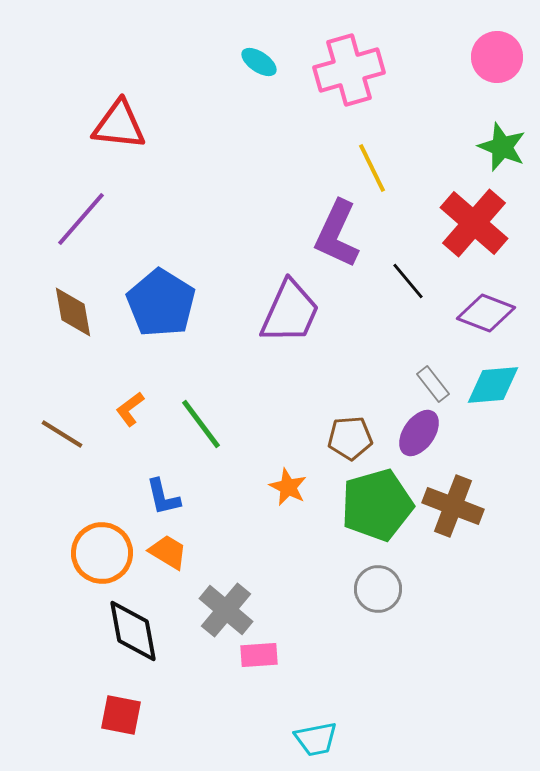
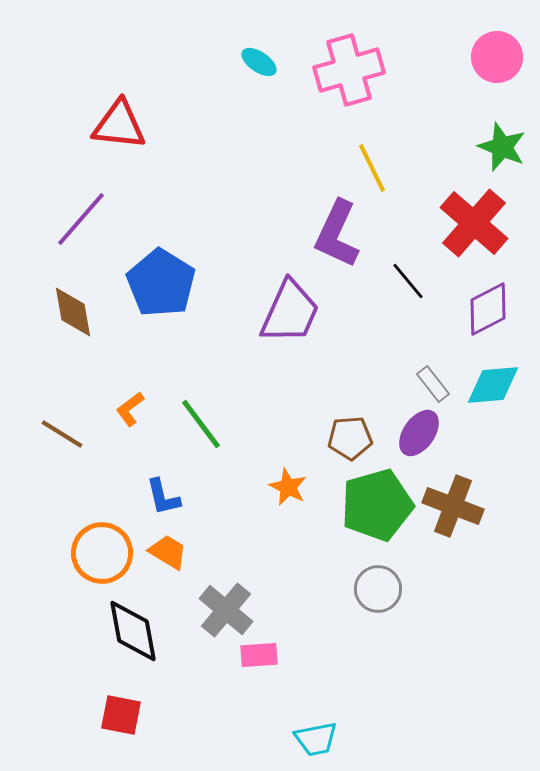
blue pentagon: moved 20 px up
purple diamond: moved 2 px right, 4 px up; rotated 48 degrees counterclockwise
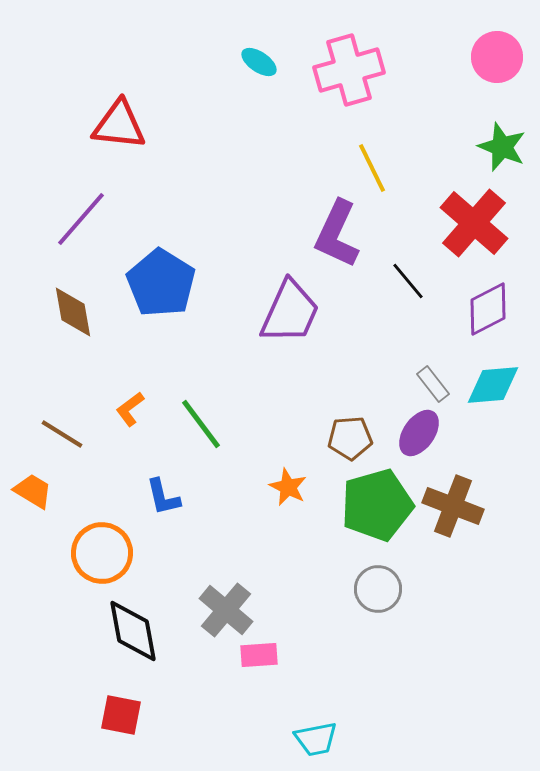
orange trapezoid: moved 135 px left, 61 px up
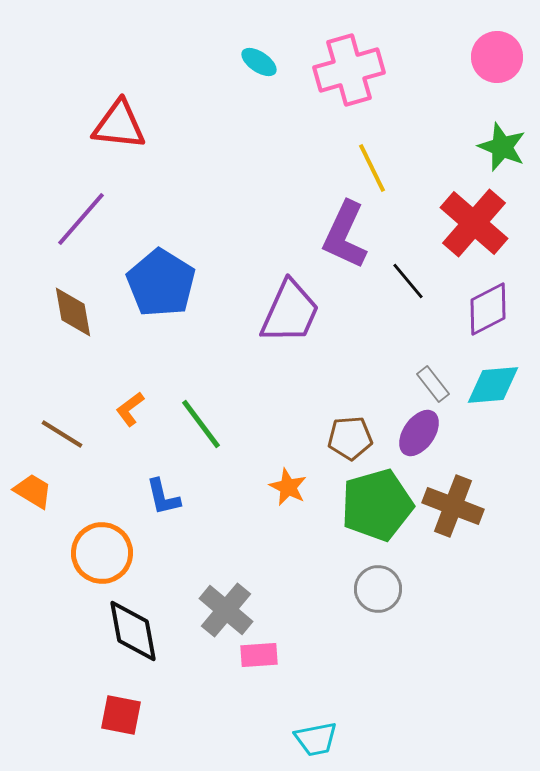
purple L-shape: moved 8 px right, 1 px down
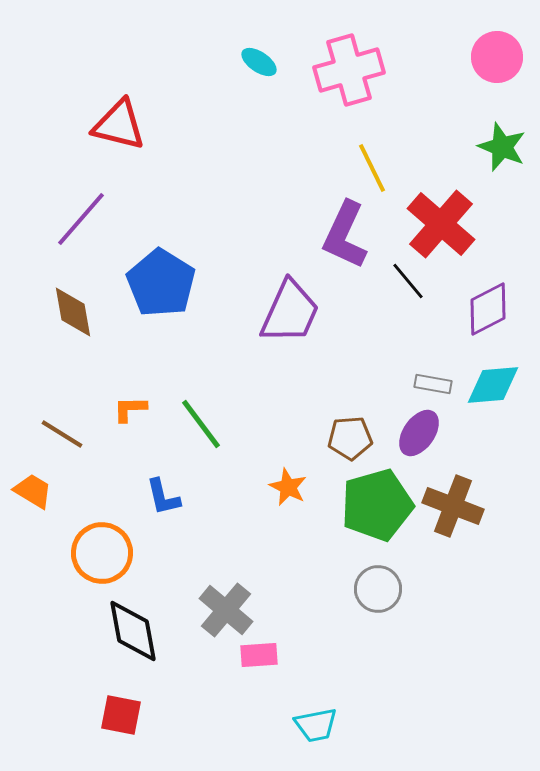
red triangle: rotated 8 degrees clockwise
red cross: moved 33 px left, 1 px down
gray rectangle: rotated 42 degrees counterclockwise
orange L-shape: rotated 36 degrees clockwise
cyan trapezoid: moved 14 px up
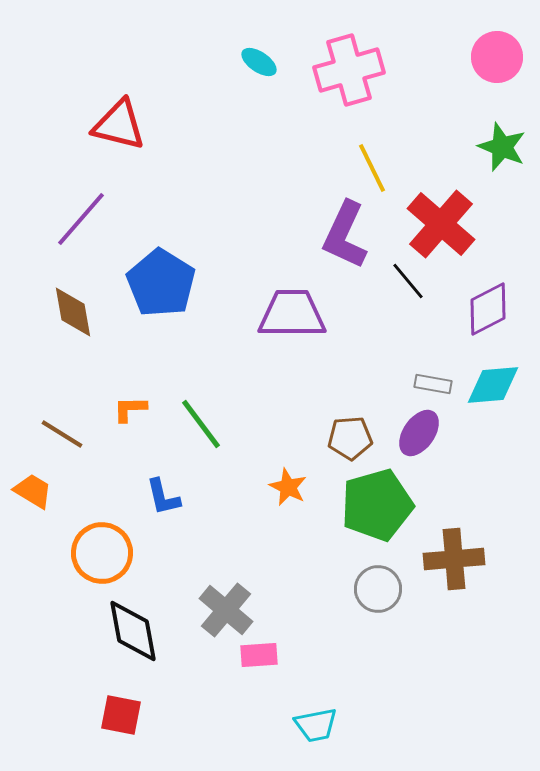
purple trapezoid: moved 2 px right, 2 px down; rotated 114 degrees counterclockwise
brown cross: moved 1 px right, 53 px down; rotated 26 degrees counterclockwise
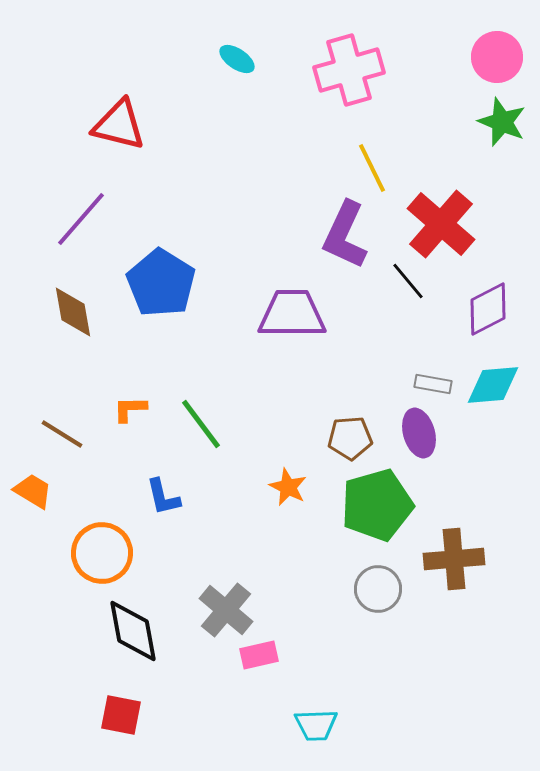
cyan ellipse: moved 22 px left, 3 px up
green star: moved 25 px up
purple ellipse: rotated 51 degrees counterclockwise
pink rectangle: rotated 9 degrees counterclockwise
cyan trapezoid: rotated 9 degrees clockwise
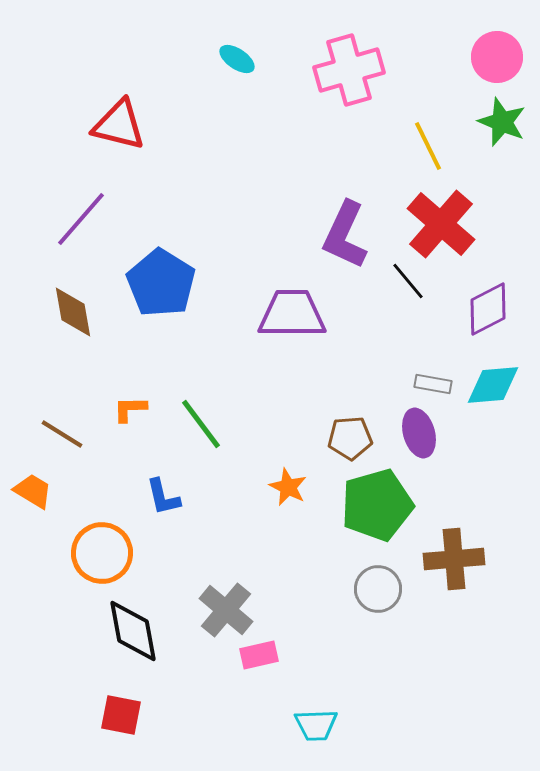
yellow line: moved 56 px right, 22 px up
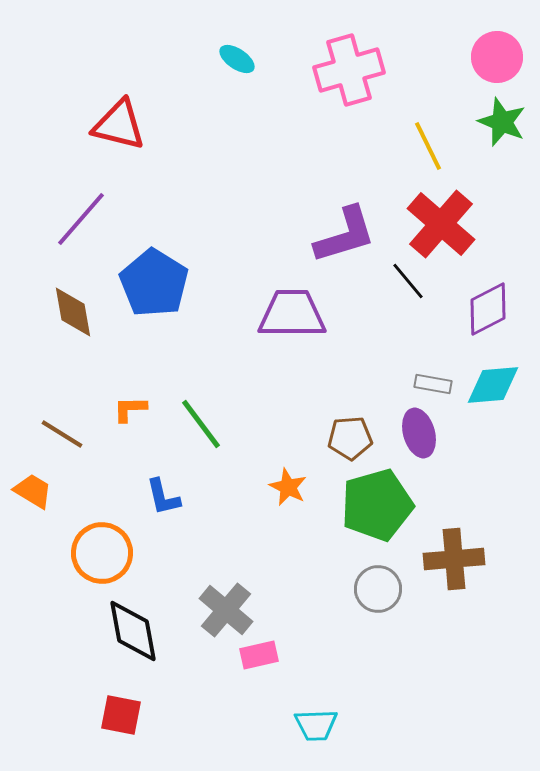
purple L-shape: rotated 132 degrees counterclockwise
blue pentagon: moved 7 px left
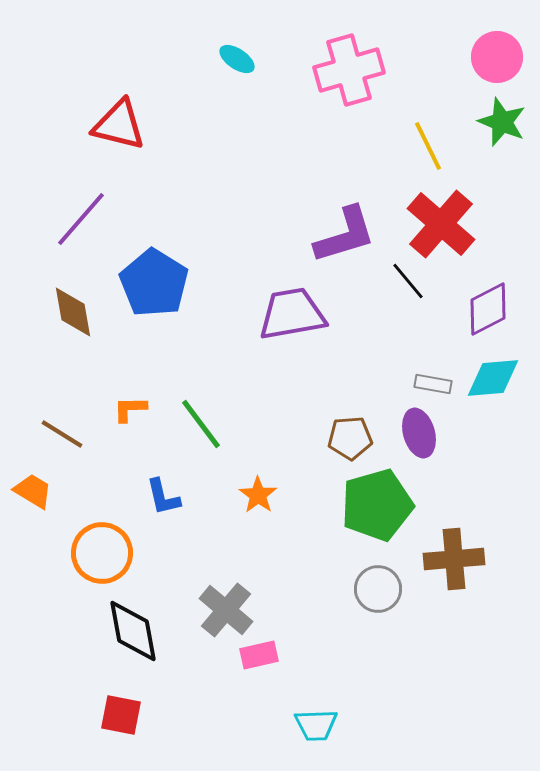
purple trapezoid: rotated 10 degrees counterclockwise
cyan diamond: moved 7 px up
orange star: moved 30 px left, 8 px down; rotated 9 degrees clockwise
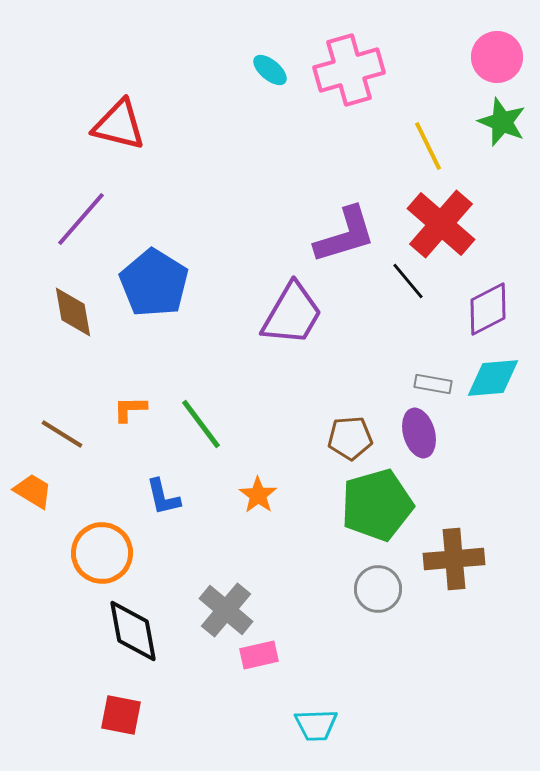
cyan ellipse: moved 33 px right, 11 px down; rotated 6 degrees clockwise
purple trapezoid: rotated 130 degrees clockwise
